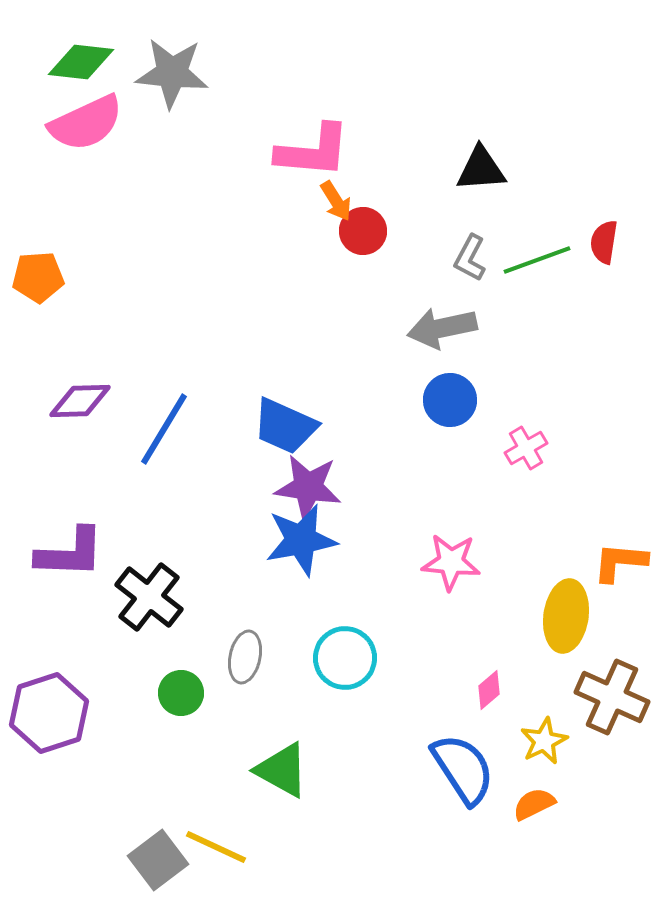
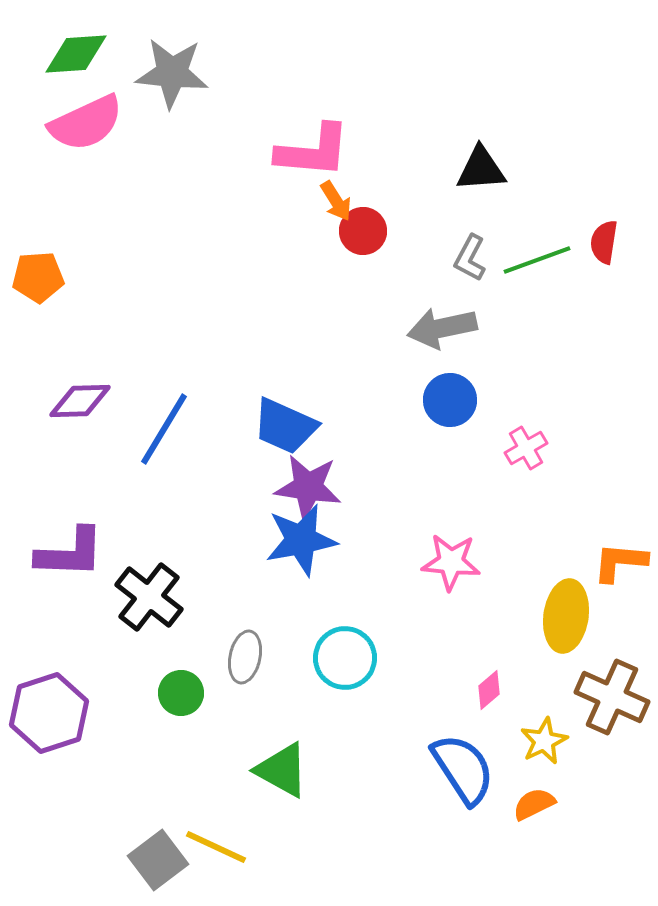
green diamond: moved 5 px left, 8 px up; rotated 10 degrees counterclockwise
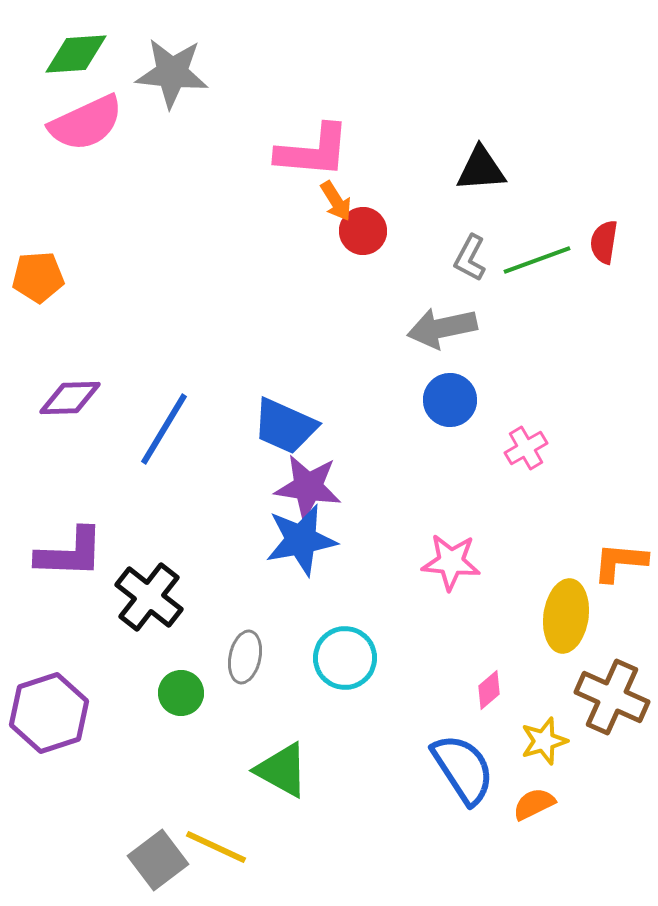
purple diamond: moved 10 px left, 3 px up
yellow star: rotated 9 degrees clockwise
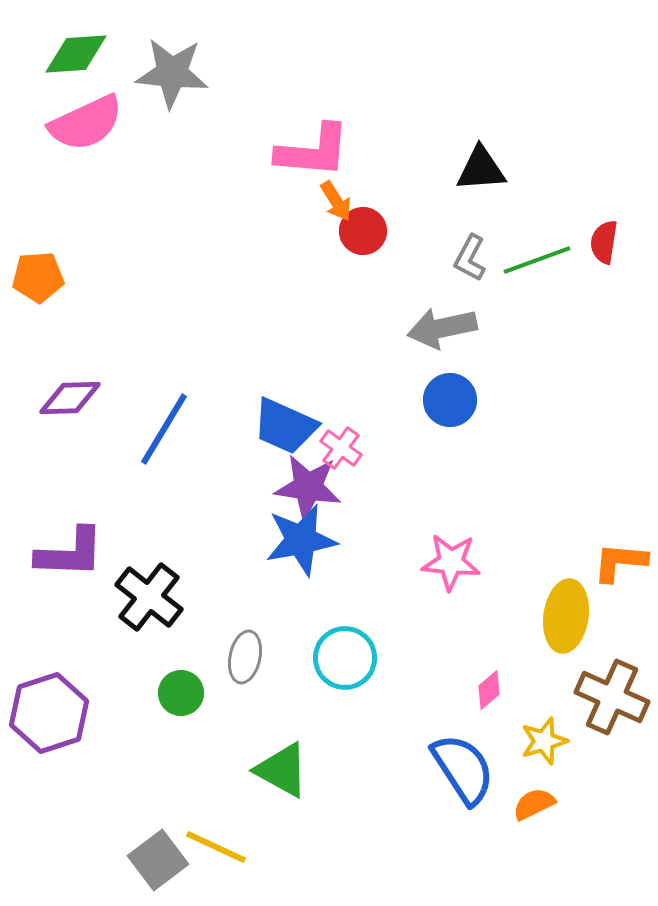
pink cross: moved 185 px left; rotated 24 degrees counterclockwise
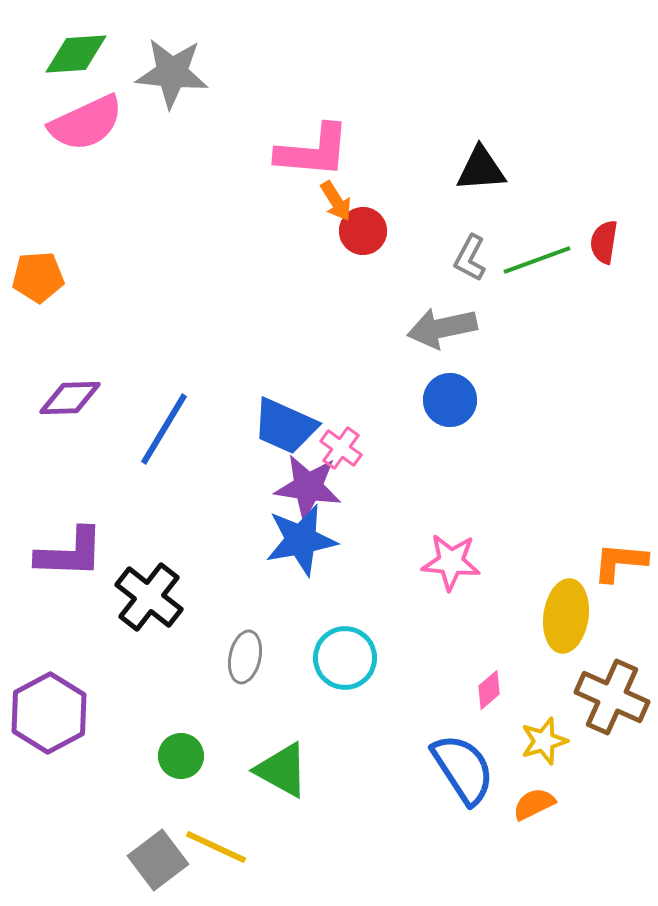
green circle: moved 63 px down
purple hexagon: rotated 10 degrees counterclockwise
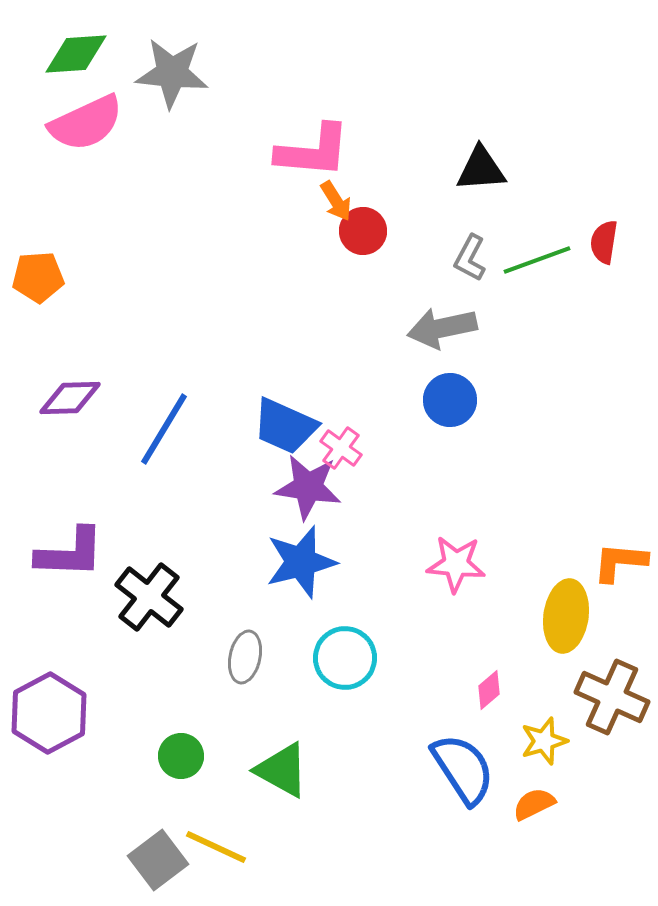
blue star: moved 22 px down; rotated 4 degrees counterclockwise
pink star: moved 5 px right, 2 px down
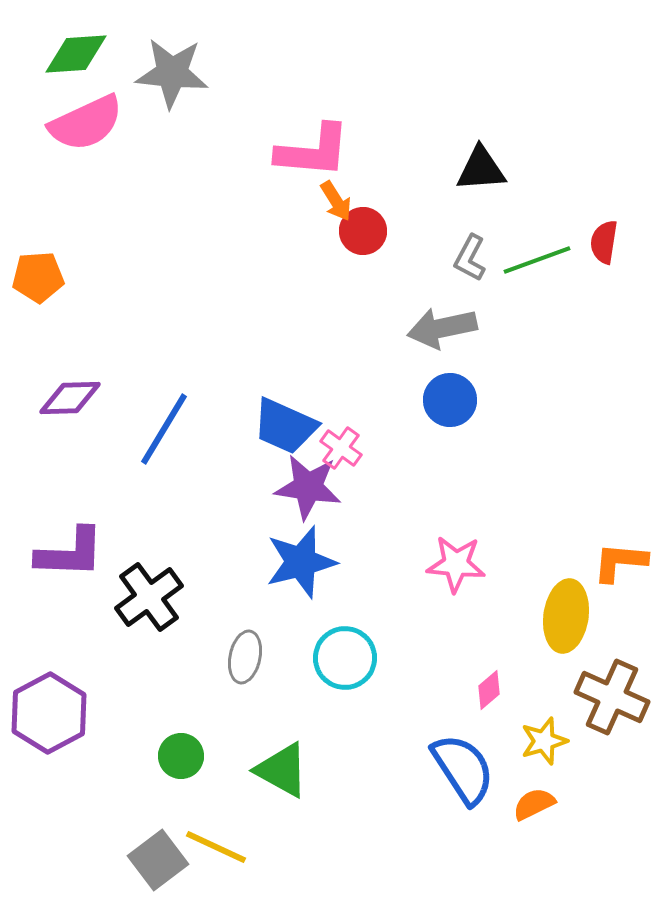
black cross: rotated 16 degrees clockwise
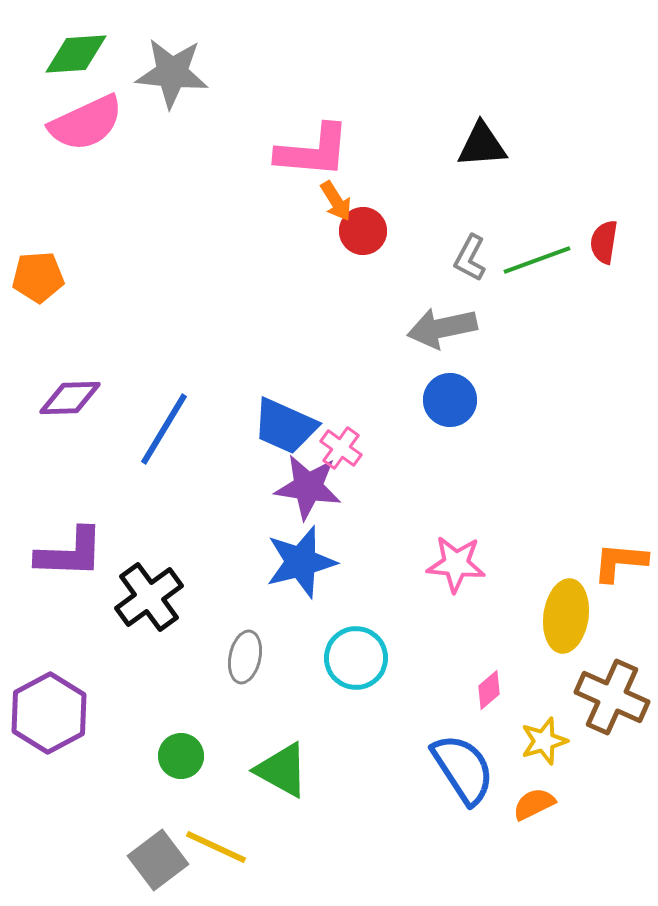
black triangle: moved 1 px right, 24 px up
cyan circle: moved 11 px right
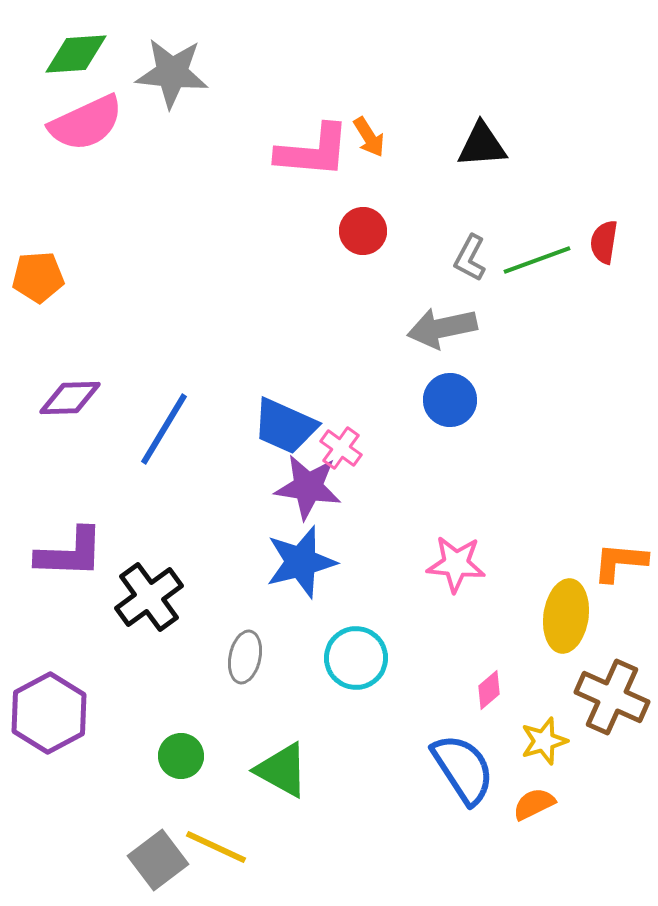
orange arrow: moved 33 px right, 64 px up
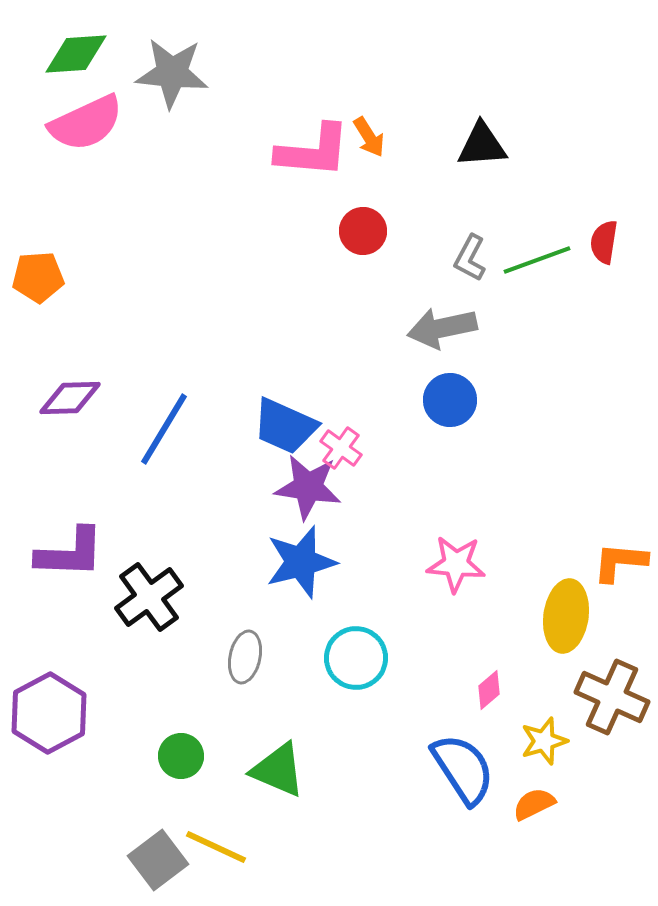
green triangle: moved 4 px left; rotated 6 degrees counterclockwise
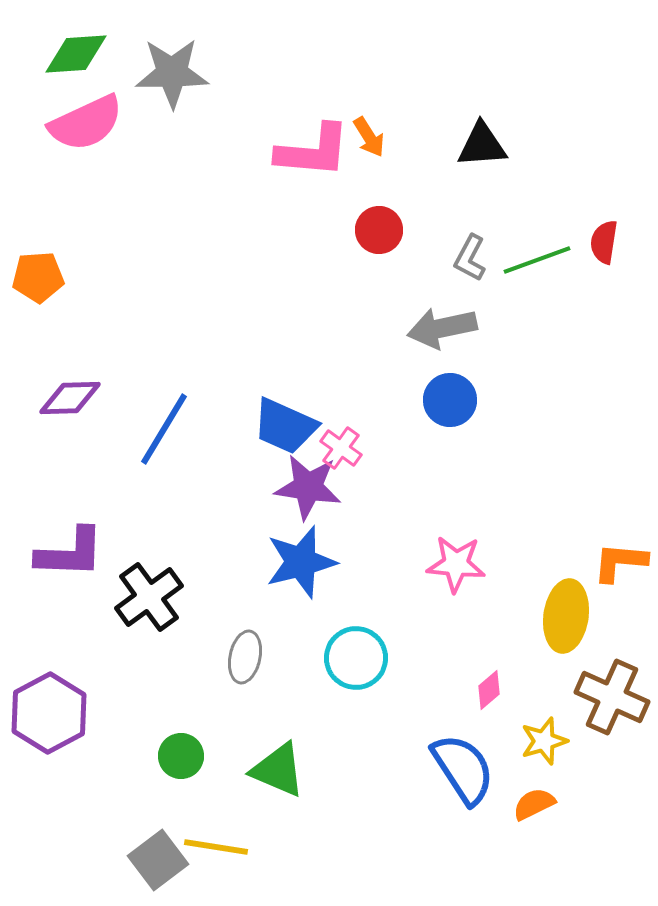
gray star: rotated 6 degrees counterclockwise
red circle: moved 16 px right, 1 px up
yellow line: rotated 16 degrees counterclockwise
